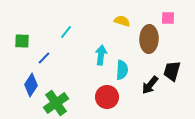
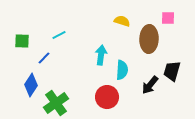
cyan line: moved 7 px left, 3 px down; rotated 24 degrees clockwise
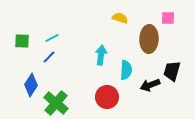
yellow semicircle: moved 2 px left, 3 px up
cyan line: moved 7 px left, 3 px down
blue line: moved 5 px right, 1 px up
cyan semicircle: moved 4 px right
black arrow: rotated 30 degrees clockwise
green cross: rotated 15 degrees counterclockwise
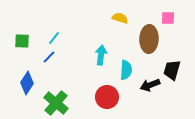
cyan line: moved 2 px right; rotated 24 degrees counterclockwise
black trapezoid: moved 1 px up
blue diamond: moved 4 px left, 2 px up
